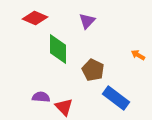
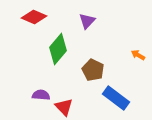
red diamond: moved 1 px left, 1 px up
green diamond: rotated 40 degrees clockwise
purple semicircle: moved 2 px up
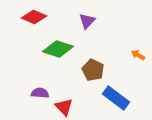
green diamond: rotated 68 degrees clockwise
purple semicircle: moved 1 px left, 2 px up
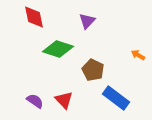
red diamond: rotated 55 degrees clockwise
purple semicircle: moved 5 px left, 8 px down; rotated 30 degrees clockwise
red triangle: moved 7 px up
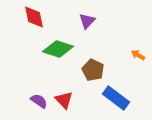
purple semicircle: moved 4 px right
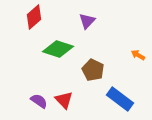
red diamond: rotated 60 degrees clockwise
blue rectangle: moved 4 px right, 1 px down
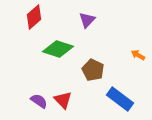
purple triangle: moved 1 px up
red triangle: moved 1 px left
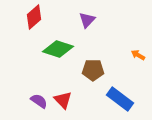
brown pentagon: rotated 25 degrees counterclockwise
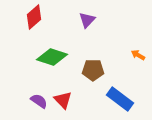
green diamond: moved 6 px left, 8 px down
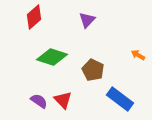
brown pentagon: rotated 25 degrees clockwise
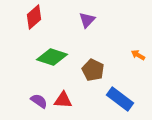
red triangle: rotated 42 degrees counterclockwise
